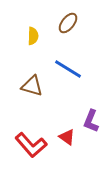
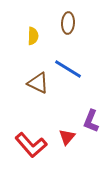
brown ellipse: rotated 35 degrees counterclockwise
brown triangle: moved 6 px right, 3 px up; rotated 10 degrees clockwise
red triangle: rotated 36 degrees clockwise
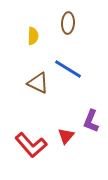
red triangle: moved 1 px left, 1 px up
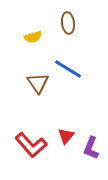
brown ellipse: rotated 10 degrees counterclockwise
yellow semicircle: moved 1 px down; rotated 72 degrees clockwise
brown triangle: rotated 30 degrees clockwise
purple L-shape: moved 27 px down
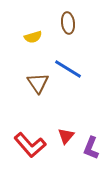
red L-shape: moved 1 px left
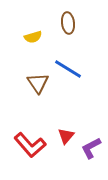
purple L-shape: rotated 40 degrees clockwise
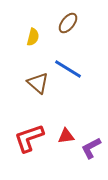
brown ellipse: rotated 45 degrees clockwise
yellow semicircle: rotated 60 degrees counterclockwise
brown triangle: rotated 15 degrees counterclockwise
red triangle: rotated 42 degrees clockwise
red L-shape: moved 1 px left, 7 px up; rotated 112 degrees clockwise
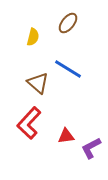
red L-shape: moved 15 px up; rotated 28 degrees counterclockwise
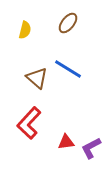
yellow semicircle: moved 8 px left, 7 px up
brown triangle: moved 1 px left, 5 px up
red triangle: moved 6 px down
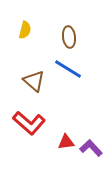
brown ellipse: moved 1 px right, 14 px down; rotated 45 degrees counterclockwise
brown triangle: moved 3 px left, 3 px down
red L-shape: rotated 92 degrees counterclockwise
purple L-shape: rotated 75 degrees clockwise
